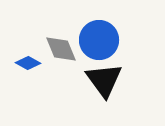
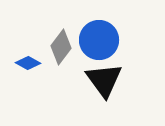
gray diamond: moved 2 px up; rotated 60 degrees clockwise
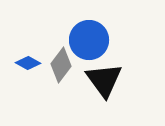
blue circle: moved 10 px left
gray diamond: moved 18 px down
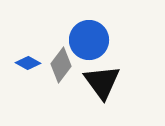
black triangle: moved 2 px left, 2 px down
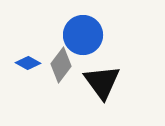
blue circle: moved 6 px left, 5 px up
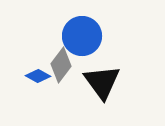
blue circle: moved 1 px left, 1 px down
blue diamond: moved 10 px right, 13 px down
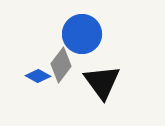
blue circle: moved 2 px up
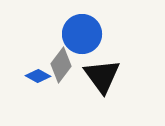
black triangle: moved 6 px up
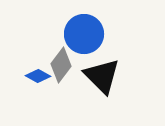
blue circle: moved 2 px right
black triangle: rotated 9 degrees counterclockwise
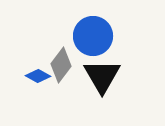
blue circle: moved 9 px right, 2 px down
black triangle: rotated 15 degrees clockwise
